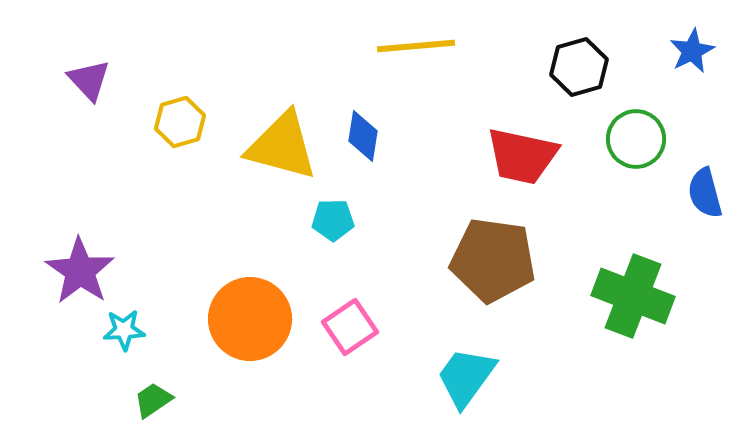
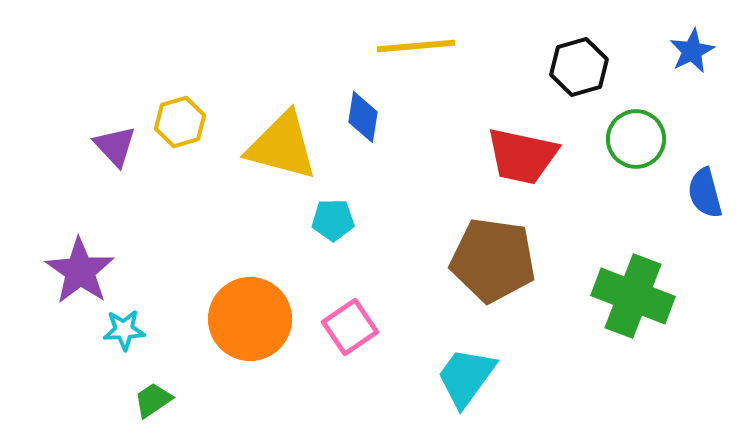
purple triangle: moved 26 px right, 66 px down
blue diamond: moved 19 px up
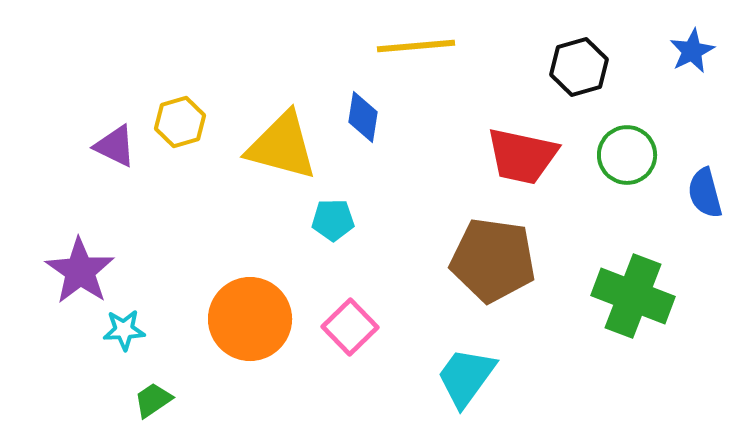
green circle: moved 9 px left, 16 px down
purple triangle: rotated 21 degrees counterclockwise
pink square: rotated 10 degrees counterclockwise
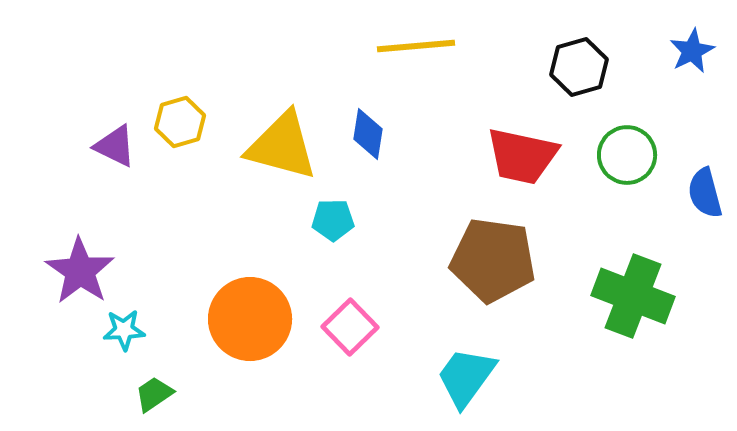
blue diamond: moved 5 px right, 17 px down
green trapezoid: moved 1 px right, 6 px up
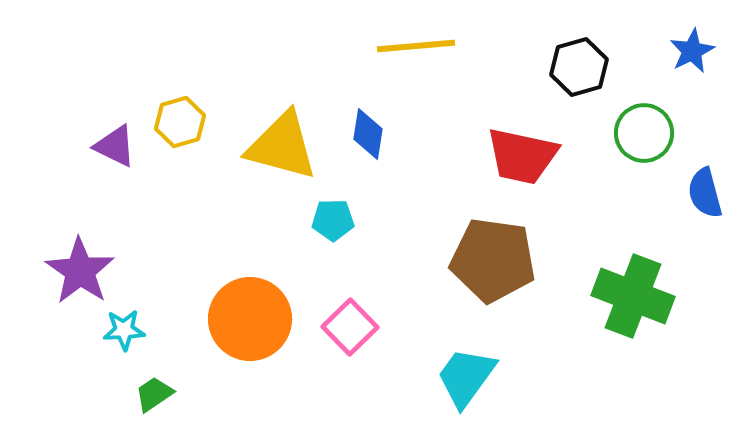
green circle: moved 17 px right, 22 px up
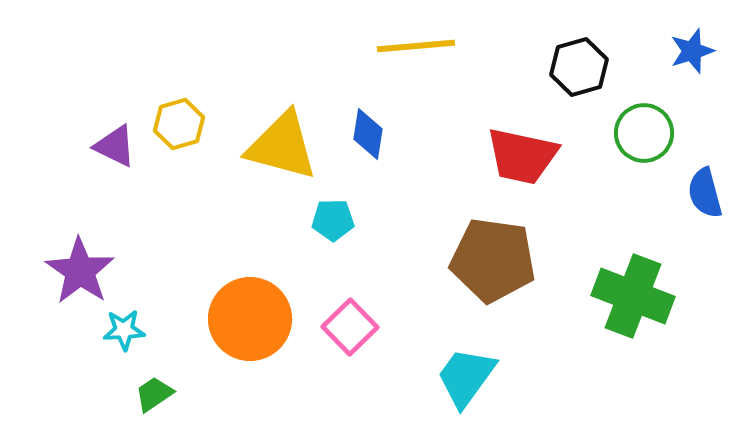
blue star: rotated 9 degrees clockwise
yellow hexagon: moved 1 px left, 2 px down
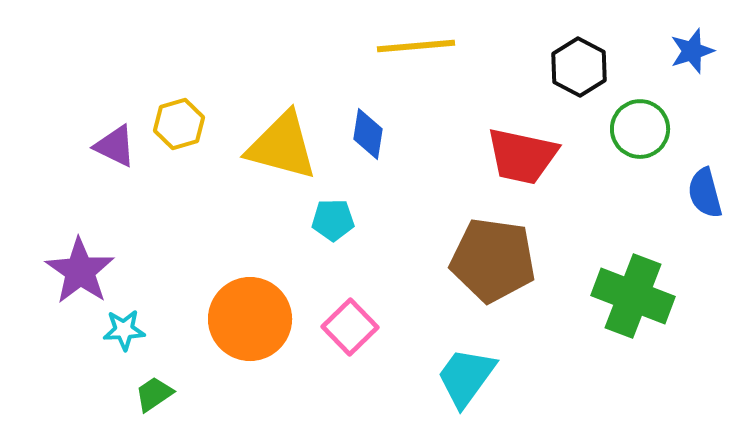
black hexagon: rotated 16 degrees counterclockwise
green circle: moved 4 px left, 4 px up
